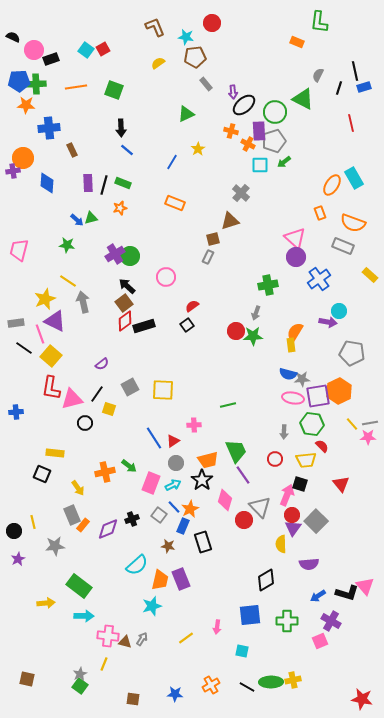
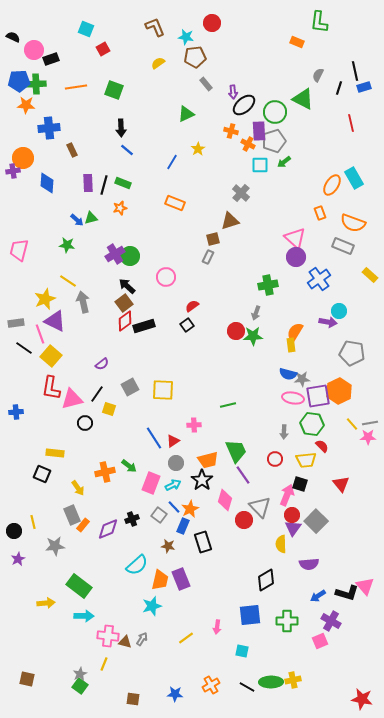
cyan square at (86, 50): moved 21 px up; rotated 14 degrees counterclockwise
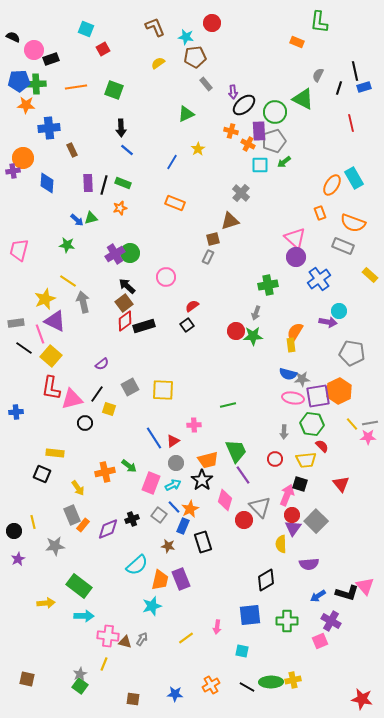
green circle at (130, 256): moved 3 px up
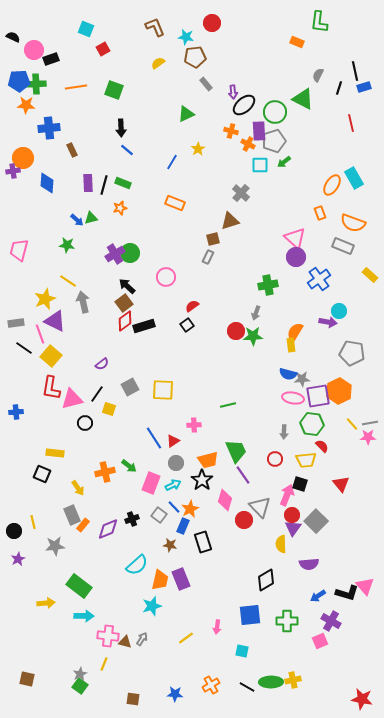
brown star at (168, 546): moved 2 px right, 1 px up
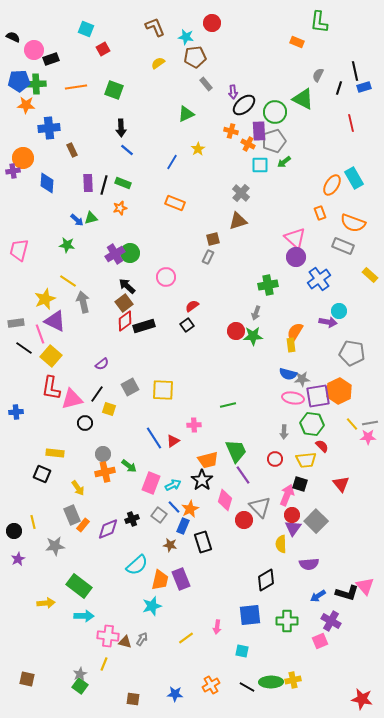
brown triangle at (230, 221): moved 8 px right
gray circle at (176, 463): moved 73 px left, 9 px up
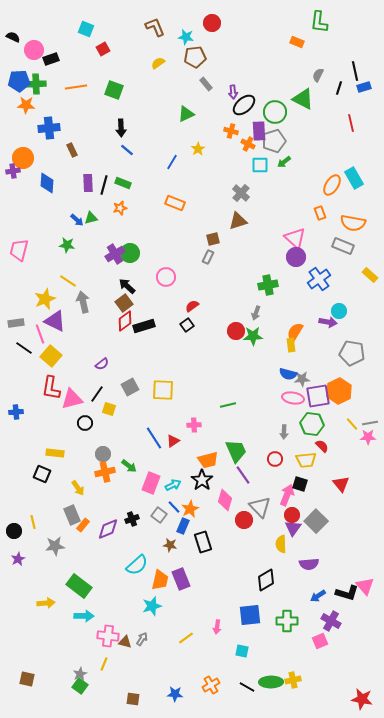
orange semicircle at (353, 223): rotated 10 degrees counterclockwise
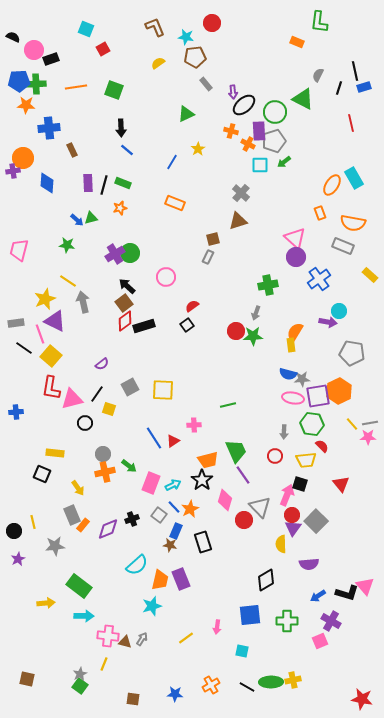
red circle at (275, 459): moved 3 px up
blue rectangle at (183, 526): moved 7 px left, 5 px down
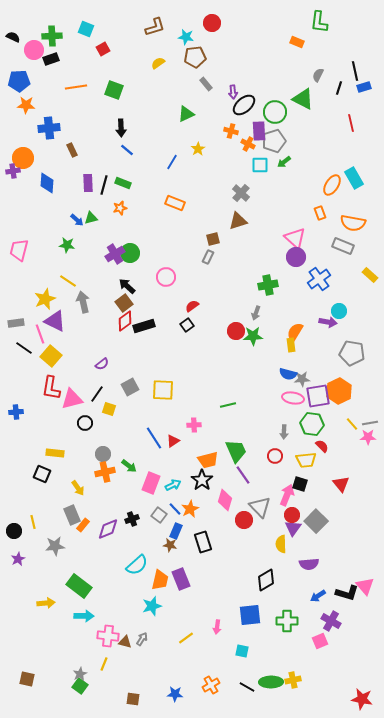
brown L-shape at (155, 27): rotated 95 degrees clockwise
green cross at (36, 84): moved 16 px right, 48 px up
blue line at (174, 507): moved 1 px right, 2 px down
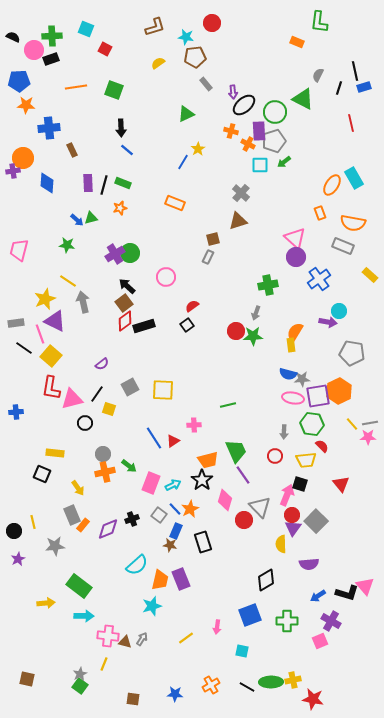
red square at (103, 49): moved 2 px right; rotated 32 degrees counterclockwise
blue line at (172, 162): moved 11 px right
blue square at (250, 615): rotated 15 degrees counterclockwise
red star at (362, 699): moved 49 px left
